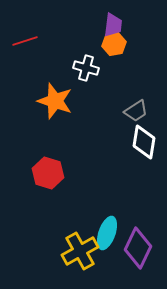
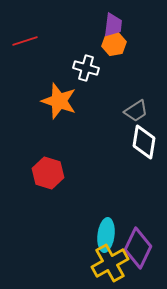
orange star: moved 4 px right
cyan ellipse: moved 1 px left, 2 px down; rotated 12 degrees counterclockwise
yellow cross: moved 30 px right, 12 px down
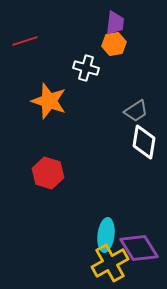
purple trapezoid: moved 2 px right, 2 px up
orange star: moved 10 px left
purple diamond: moved 1 px right; rotated 57 degrees counterclockwise
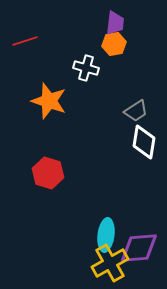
purple diamond: rotated 63 degrees counterclockwise
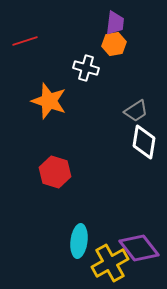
red hexagon: moved 7 px right, 1 px up
cyan ellipse: moved 27 px left, 6 px down
purple diamond: rotated 57 degrees clockwise
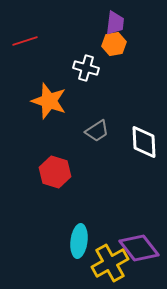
gray trapezoid: moved 39 px left, 20 px down
white diamond: rotated 12 degrees counterclockwise
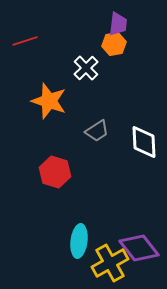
purple trapezoid: moved 3 px right, 1 px down
white cross: rotated 30 degrees clockwise
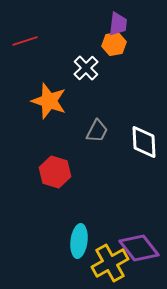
gray trapezoid: rotated 30 degrees counterclockwise
